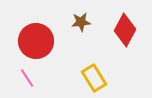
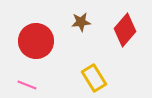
red diamond: rotated 12 degrees clockwise
pink line: moved 7 px down; rotated 36 degrees counterclockwise
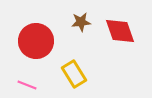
red diamond: moved 5 px left, 1 px down; rotated 60 degrees counterclockwise
yellow rectangle: moved 20 px left, 4 px up
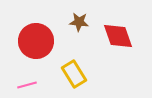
brown star: moved 2 px left; rotated 12 degrees clockwise
red diamond: moved 2 px left, 5 px down
pink line: rotated 36 degrees counterclockwise
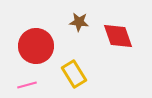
red circle: moved 5 px down
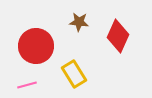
red diamond: rotated 44 degrees clockwise
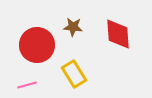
brown star: moved 6 px left, 5 px down
red diamond: moved 2 px up; rotated 28 degrees counterclockwise
red circle: moved 1 px right, 1 px up
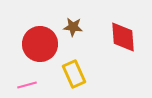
red diamond: moved 5 px right, 3 px down
red circle: moved 3 px right, 1 px up
yellow rectangle: rotated 8 degrees clockwise
